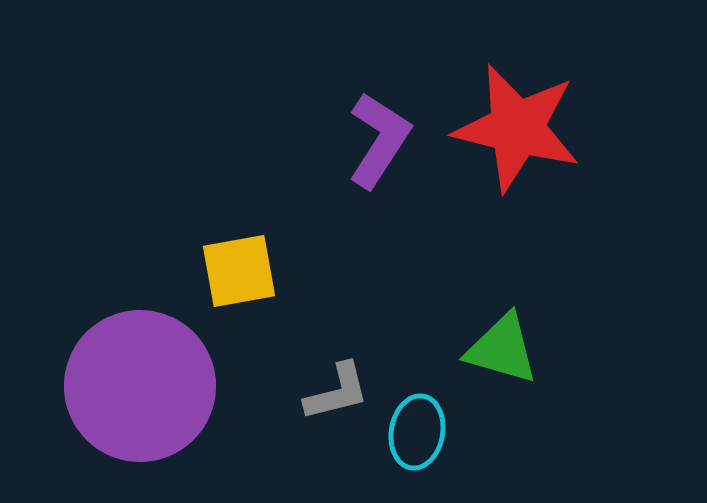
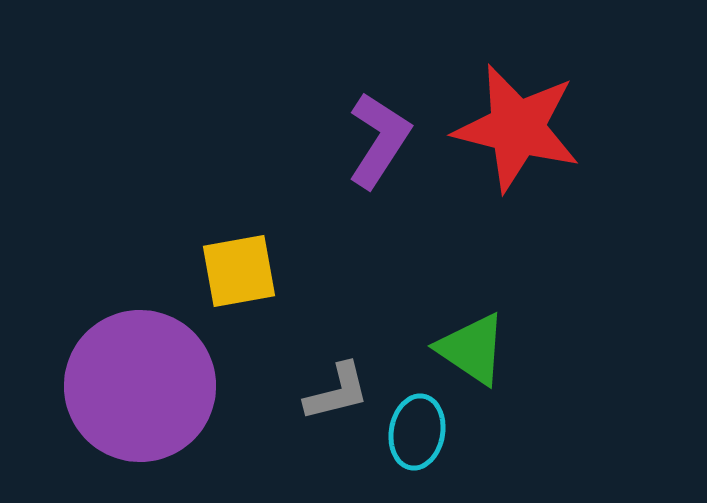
green triangle: moved 30 px left; rotated 18 degrees clockwise
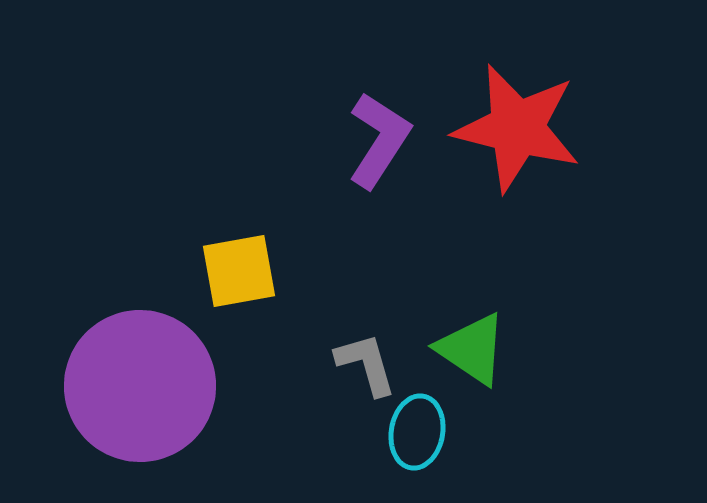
gray L-shape: moved 29 px right, 28 px up; rotated 92 degrees counterclockwise
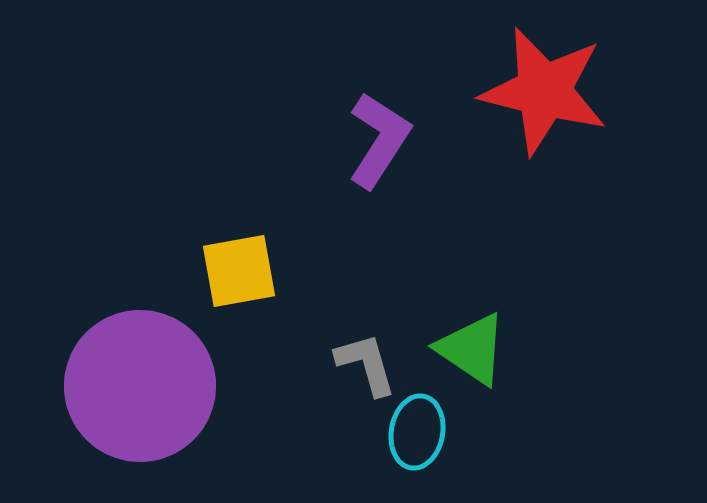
red star: moved 27 px right, 37 px up
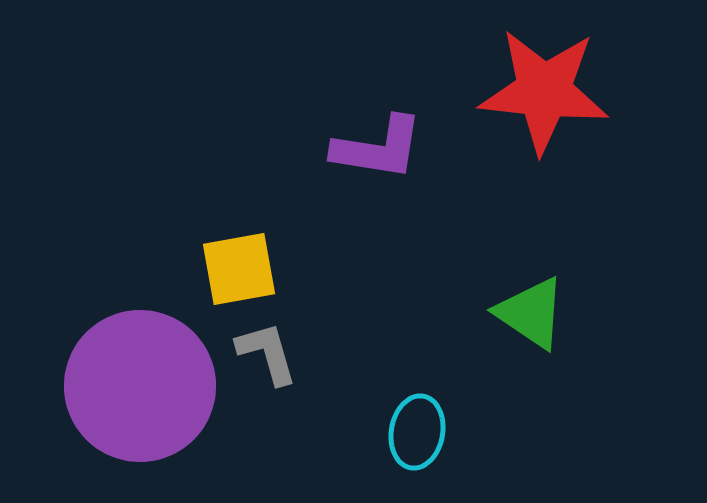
red star: rotated 8 degrees counterclockwise
purple L-shape: moved 1 px left, 8 px down; rotated 66 degrees clockwise
yellow square: moved 2 px up
green triangle: moved 59 px right, 36 px up
gray L-shape: moved 99 px left, 11 px up
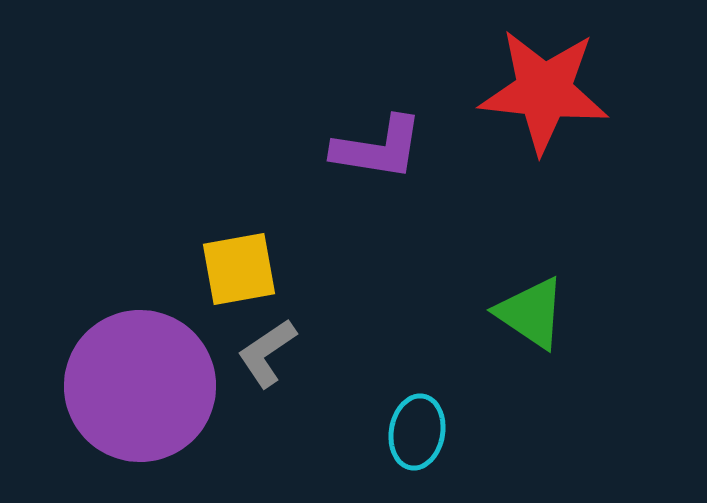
gray L-shape: rotated 108 degrees counterclockwise
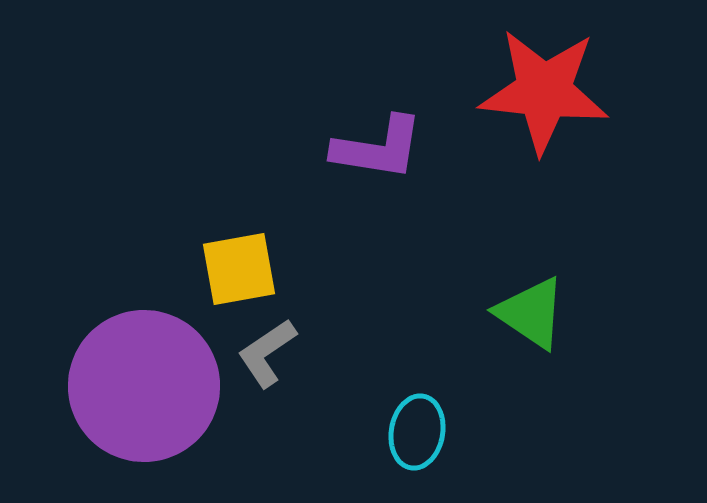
purple circle: moved 4 px right
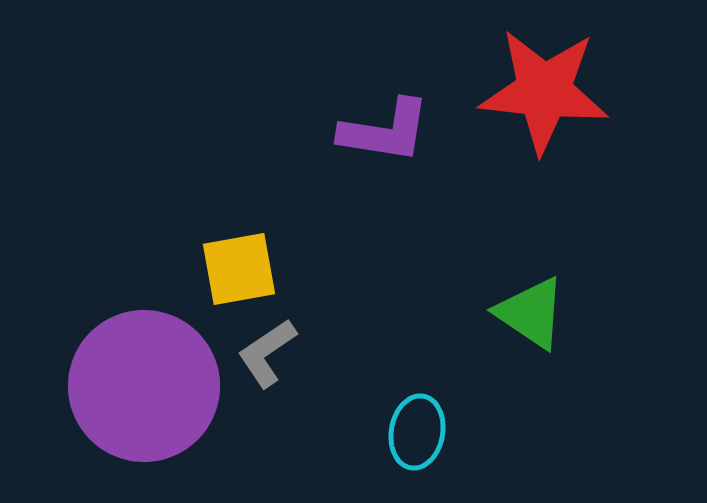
purple L-shape: moved 7 px right, 17 px up
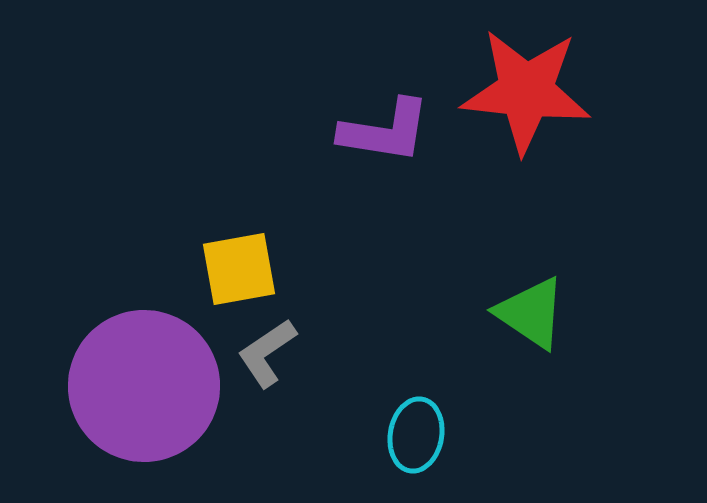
red star: moved 18 px left
cyan ellipse: moved 1 px left, 3 px down
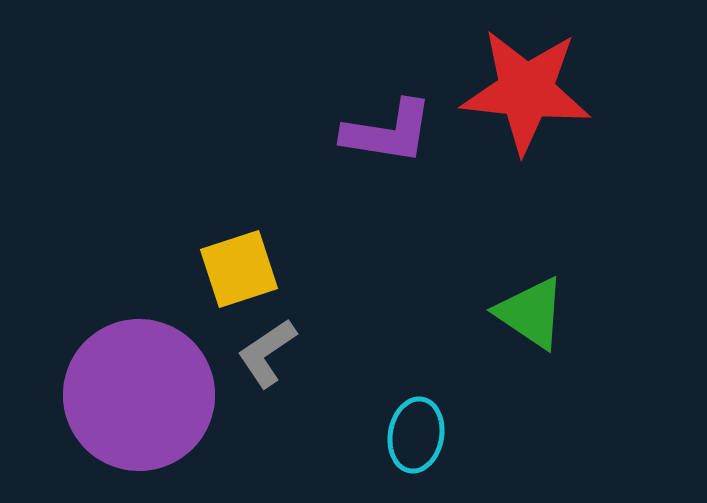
purple L-shape: moved 3 px right, 1 px down
yellow square: rotated 8 degrees counterclockwise
purple circle: moved 5 px left, 9 px down
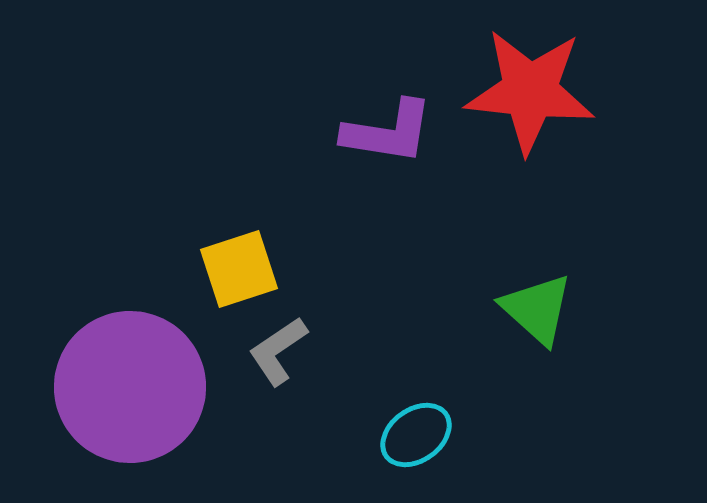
red star: moved 4 px right
green triangle: moved 6 px right, 4 px up; rotated 8 degrees clockwise
gray L-shape: moved 11 px right, 2 px up
purple circle: moved 9 px left, 8 px up
cyan ellipse: rotated 44 degrees clockwise
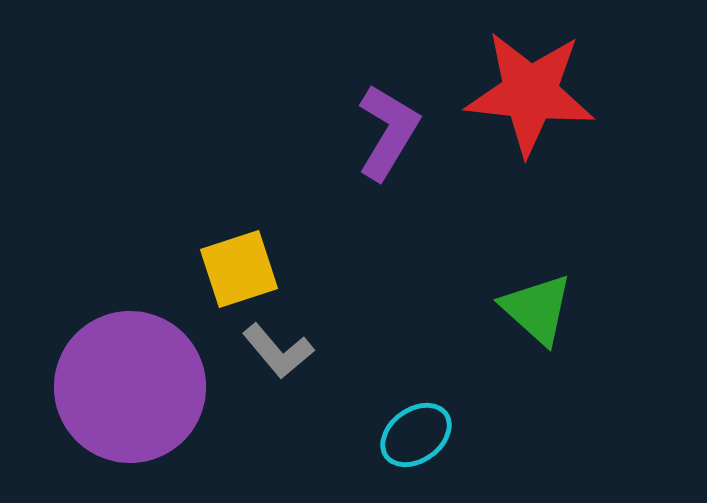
red star: moved 2 px down
purple L-shape: rotated 68 degrees counterclockwise
gray L-shape: rotated 96 degrees counterclockwise
